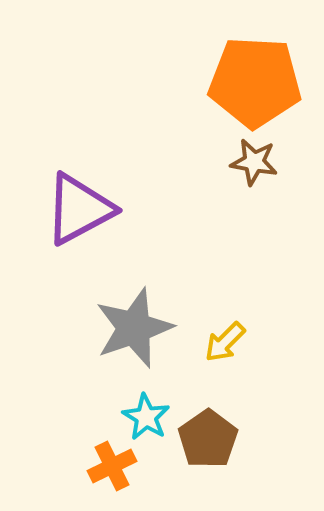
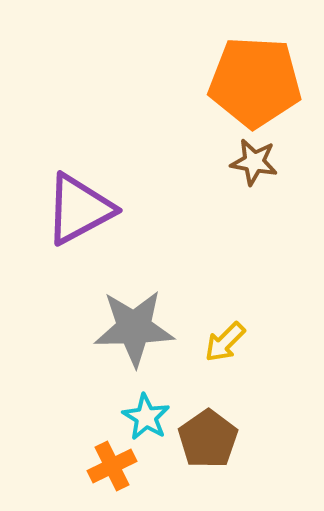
gray star: rotated 18 degrees clockwise
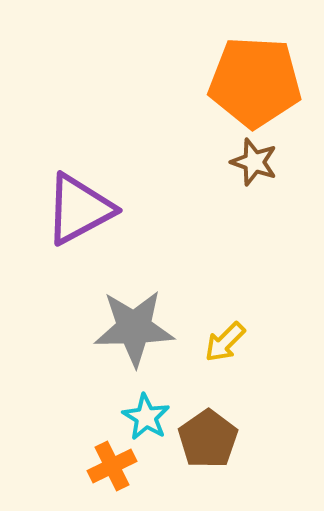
brown star: rotated 9 degrees clockwise
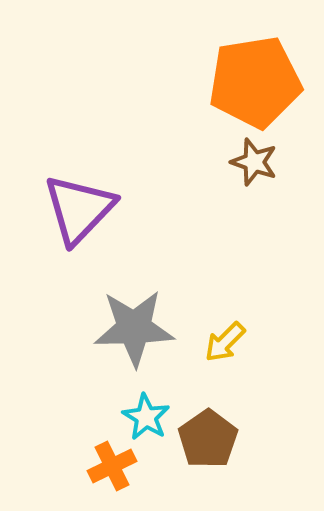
orange pentagon: rotated 12 degrees counterclockwise
purple triangle: rotated 18 degrees counterclockwise
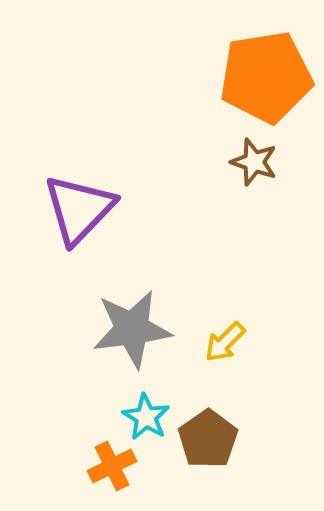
orange pentagon: moved 11 px right, 5 px up
gray star: moved 2 px left, 1 px down; rotated 6 degrees counterclockwise
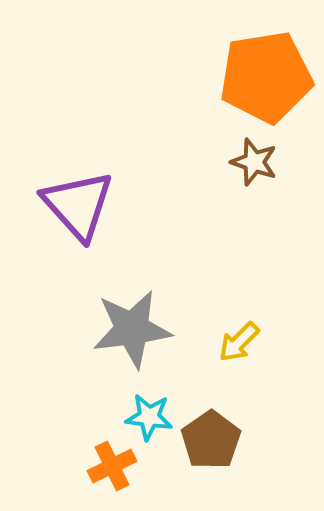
purple triangle: moved 1 px left, 4 px up; rotated 26 degrees counterclockwise
yellow arrow: moved 14 px right
cyan star: moved 3 px right; rotated 24 degrees counterclockwise
brown pentagon: moved 3 px right, 1 px down
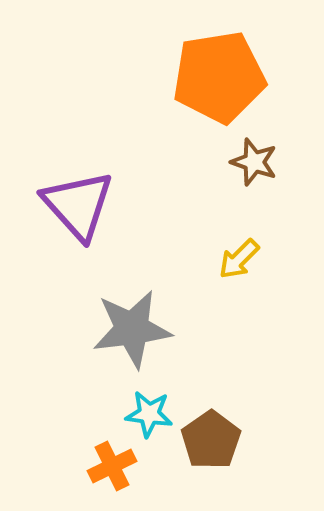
orange pentagon: moved 47 px left
yellow arrow: moved 83 px up
cyan star: moved 3 px up
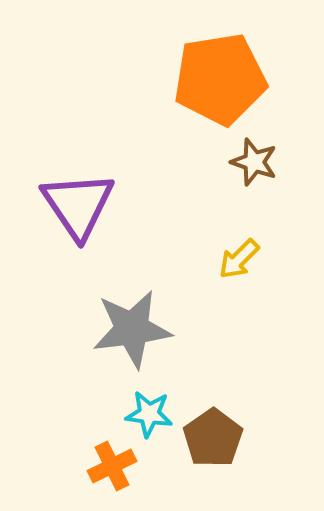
orange pentagon: moved 1 px right, 2 px down
purple triangle: rotated 8 degrees clockwise
brown pentagon: moved 2 px right, 2 px up
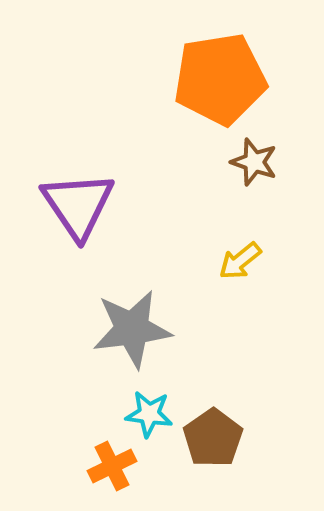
yellow arrow: moved 1 px right, 2 px down; rotated 6 degrees clockwise
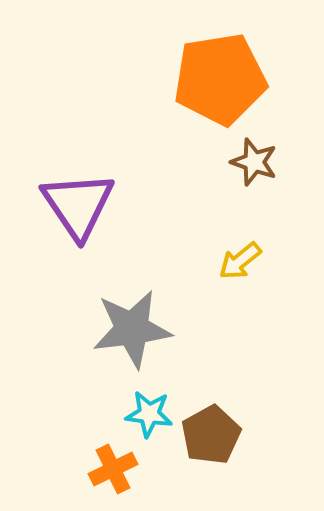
brown pentagon: moved 2 px left, 3 px up; rotated 6 degrees clockwise
orange cross: moved 1 px right, 3 px down
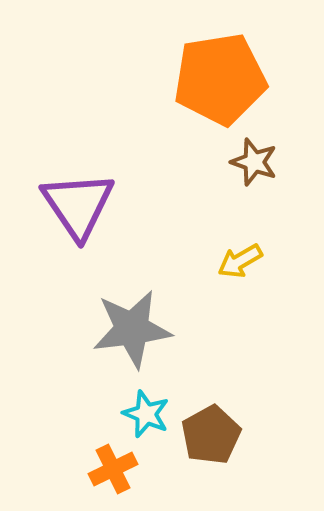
yellow arrow: rotated 9 degrees clockwise
cyan star: moved 3 px left; rotated 15 degrees clockwise
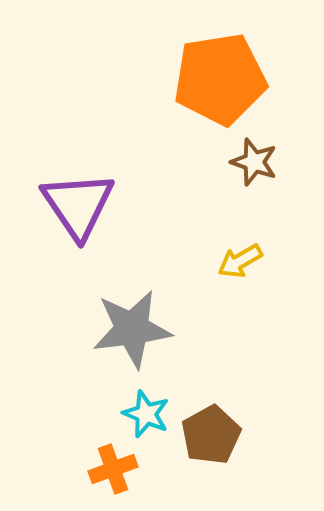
orange cross: rotated 6 degrees clockwise
